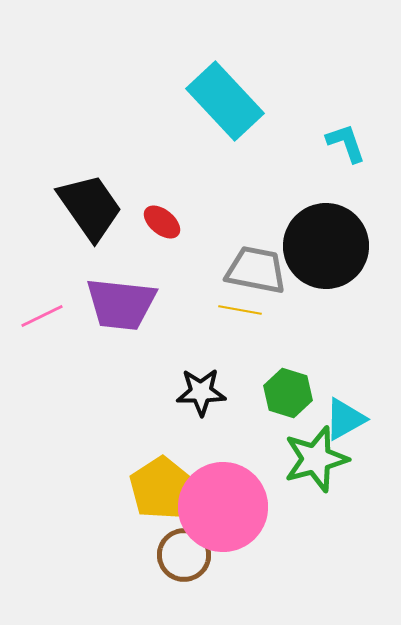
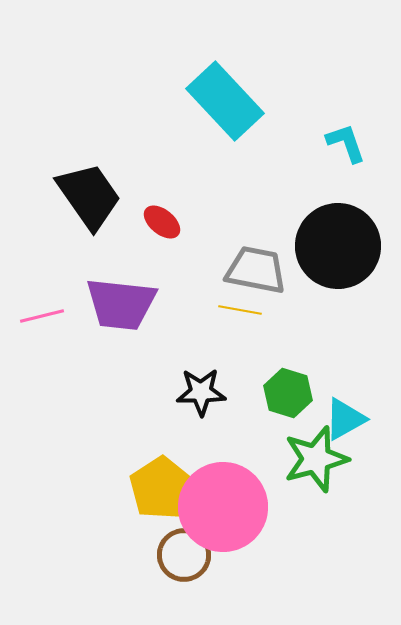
black trapezoid: moved 1 px left, 11 px up
black circle: moved 12 px right
pink line: rotated 12 degrees clockwise
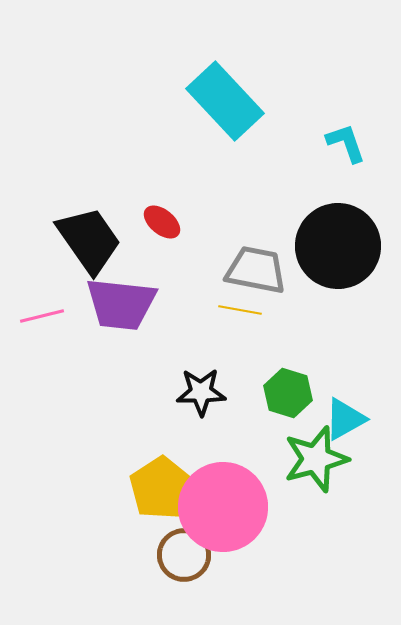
black trapezoid: moved 44 px down
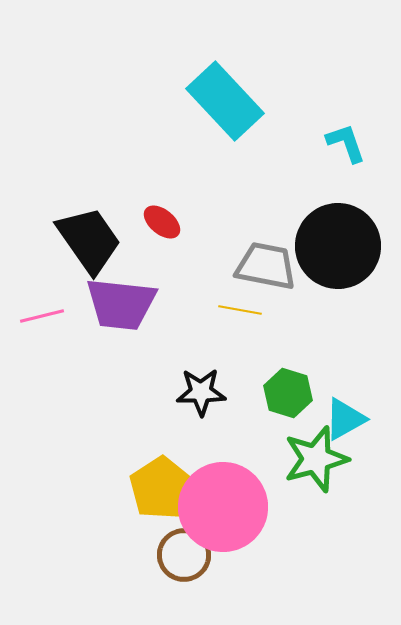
gray trapezoid: moved 10 px right, 4 px up
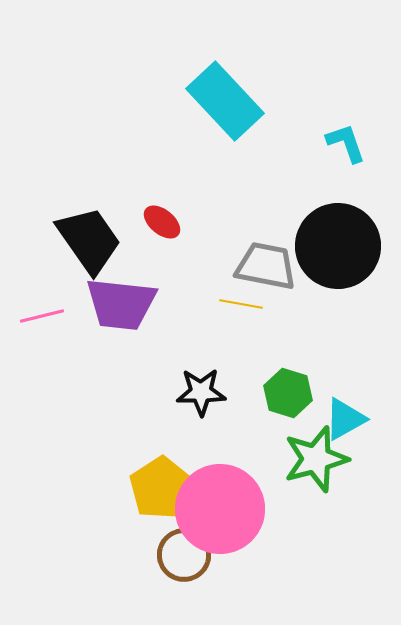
yellow line: moved 1 px right, 6 px up
pink circle: moved 3 px left, 2 px down
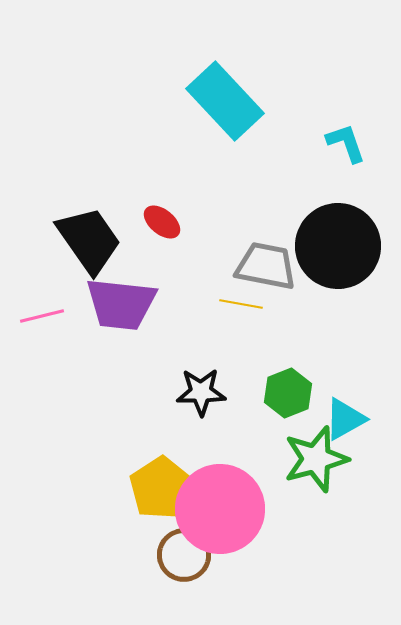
green hexagon: rotated 21 degrees clockwise
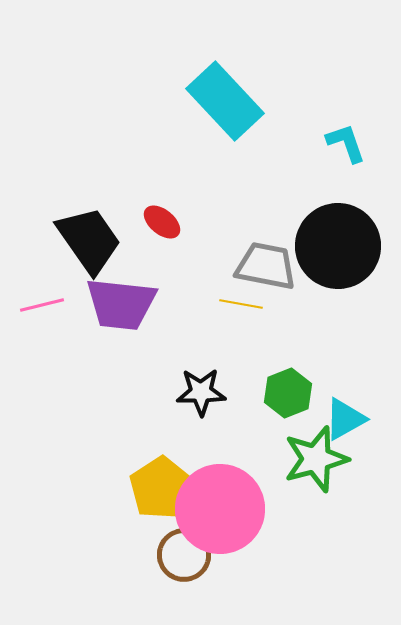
pink line: moved 11 px up
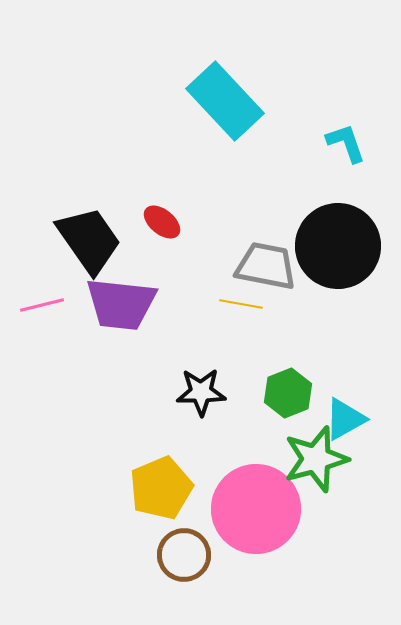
yellow pentagon: rotated 10 degrees clockwise
pink circle: moved 36 px right
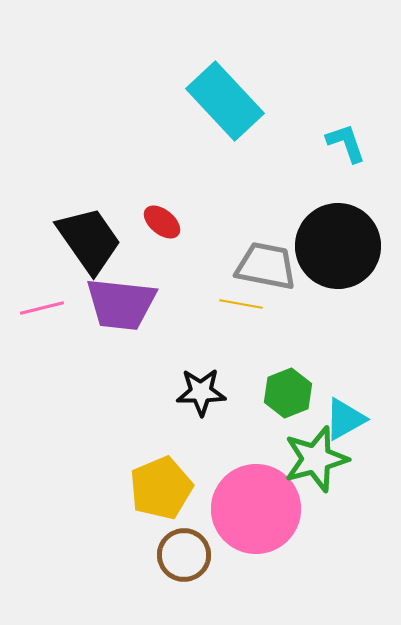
pink line: moved 3 px down
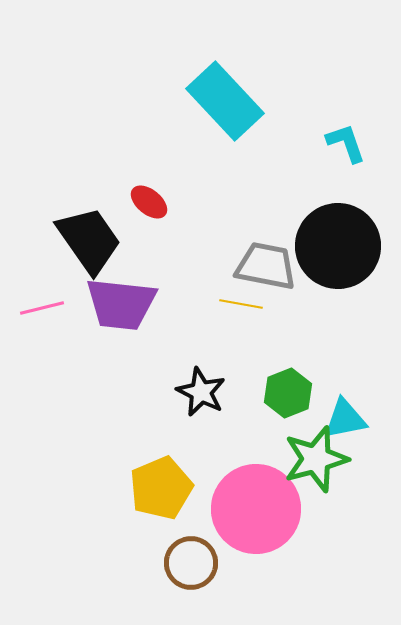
red ellipse: moved 13 px left, 20 px up
black star: rotated 27 degrees clockwise
cyan triangle: rotated 18 degrees clockwise
brown circle: moved 7 px right, 8 px down
